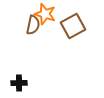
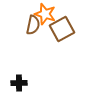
brown square: moved 11 px left, 3 px down
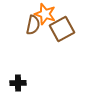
black cross: moved 1 px left
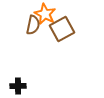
orange star: rotated 10 degrees clockwise
black cross: moved 3 px down
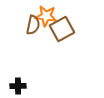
orange star: moved 1 px right, 2 px down; rotated 20 degrees counterclockwise
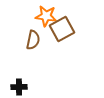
brown semicircle: moved 15 px down
black cross: moved 1 px right, 1 px down
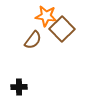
brown square: rotated 15 degrees counterclockwise
brown semicircle: rotated 24 degrees clockwise
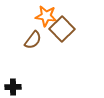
black cross: moved 6 px left
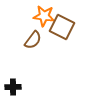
orange star: moved 2 px left
brown square: moved 2 px up; rotated 20 degrees counterclockwise
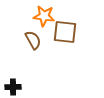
brown square: moved 3 px right, 5 px down; rotated 20 degrees counterclockwise
brown semicircle: rotated 66 degrees counterclockwise
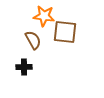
black cross: moved 11 px right, 20 px up
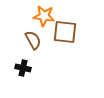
black cross: moved 1 px left, 1 px down; rotated 14 degrees clockwise
